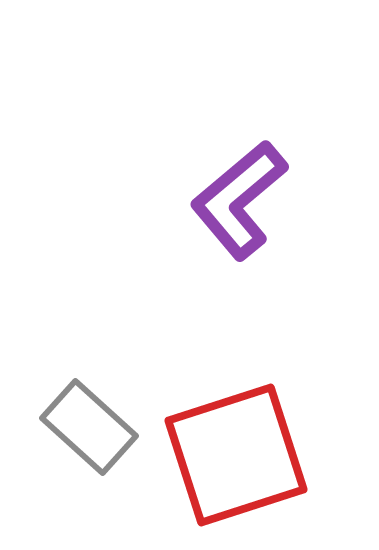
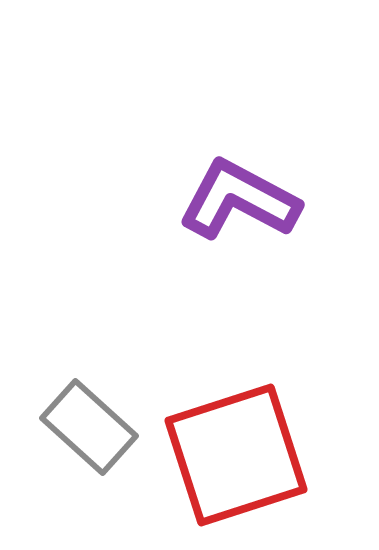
purple L-shape: rotated 68 degrees clockwise
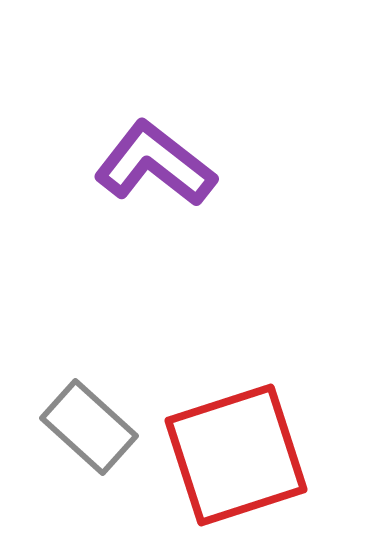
purple L-shape: moved 84 px left, 36 px up; rotated 10 degrees clockwise
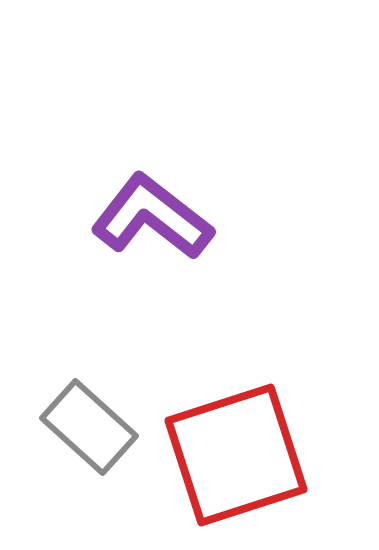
purple L-shape: moved 3 px left, 53 px down
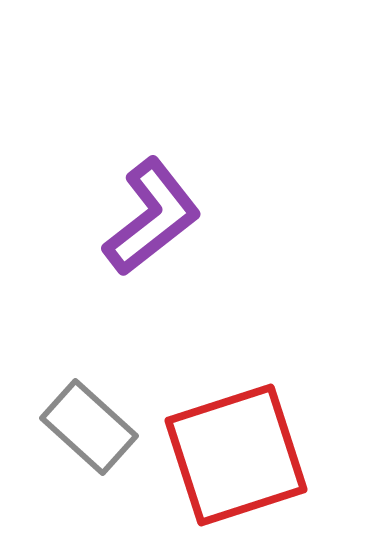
purple L-shape: rotated 104 degrees clockwise
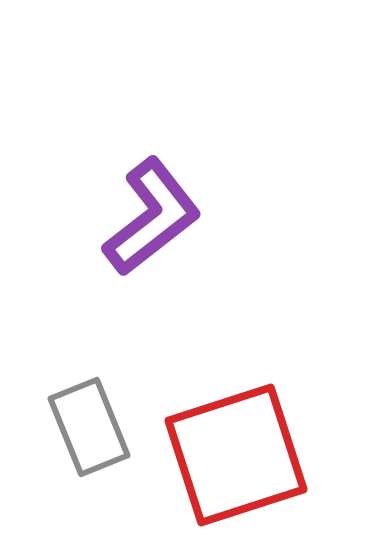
gray rectangle: rotated 26 degrees clockwise
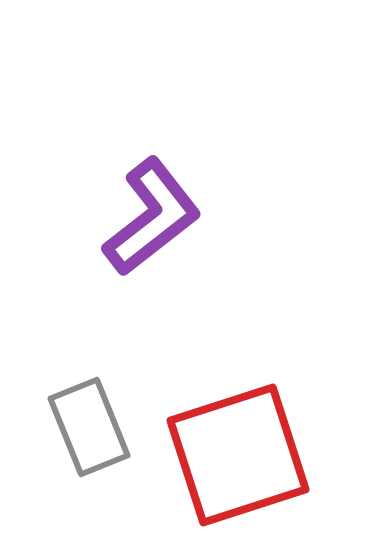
red square: moved 2 px right
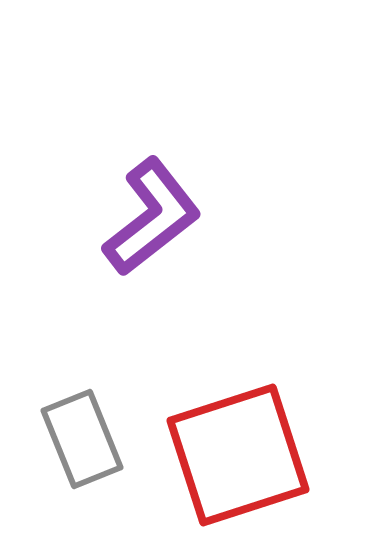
gray rectangle: moved 7 px left, 12 px down
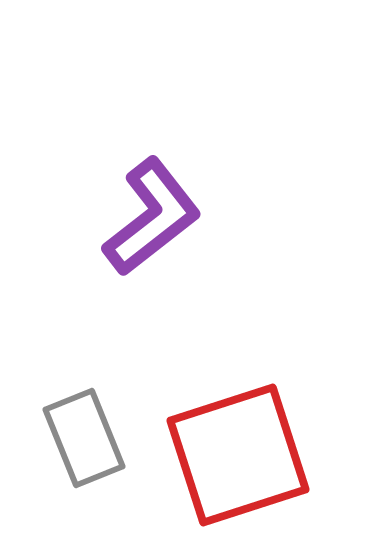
gray rectangle: moved 2 px right, 1 px up
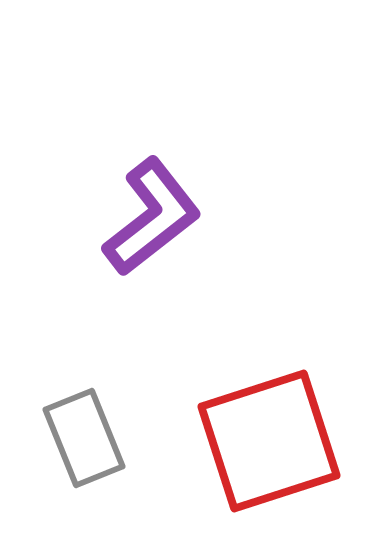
red square: moved 31 px right, 14 px up
